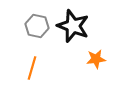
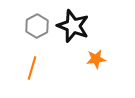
gray hexagon: rotated 20 degrees clockwise
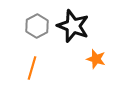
orange star: rotated 24 degrees clockwise
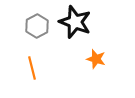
black star: moved 2 px right, 4 px up
orange line: rotated 30 degrees counterclockwise
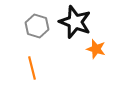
gray hexagon: rotated 15 degrees counterclockwise
orange star: moved 10 px up
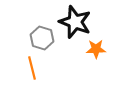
gray hexagon: moved 5 px right, 12 px down
orange star: rotated 18 degrees counterclockwise
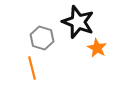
black star: moved 3 px right
orange star: moved 1 px right, 1 px up; rotated 30 degrees clockwise
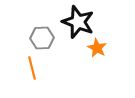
gray hexagon: rotated 20 degrees counterclockwise
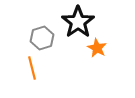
black star: rotated 16 degrees clockwise
gray hexagon: rotated 15 degrees counterclockwise
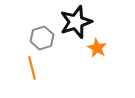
black star: moved 2 px left; rotated 16 degrees clockwise
